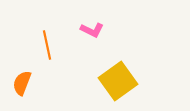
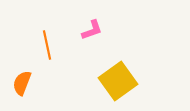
pink L-shape: rotated 45 degrees counterclockwise
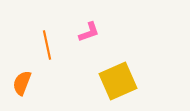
pink L-shape: moved 3 px left, 2 px down
yellow square: rotated 12 degrees clockwise
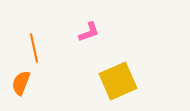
orange line: moved 13 px left, 3 px down
orange semicircle: moved 1 px left
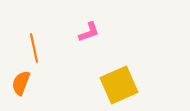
yellow square: moved 1 px right, 4 px down
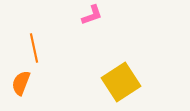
pink L-shape: moved 3 px right, 17 px up
yellow square: moved 2 px right, 3 px up; rotated 9 degrees counterclockwise
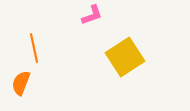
yellow square: moved 4 px right, 25 px up
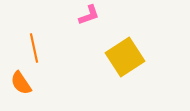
pink L-shape: moved 3 px left
orange semicircle: rotated 55 degrees counterclockwise
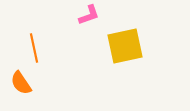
yellow square: moved 11 px up; rotated 21 degrees clockwise
